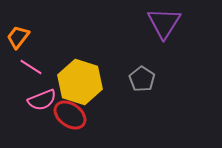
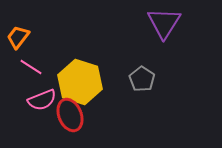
red ellipse: rotated 32 degrees clockwise
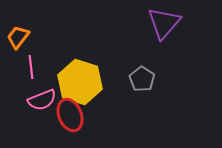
purple triangle: rotated 9 degrees clockwise
pink line: rotated 50 degrees clockwise
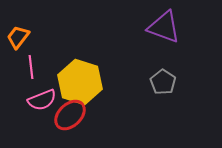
purple triangle: moved 4 px down; rotated 51 degrees counterclockwise
gray pentagon: moved 21 px right, 3 px down
red ellipse: rotated 68 degrees clockwise
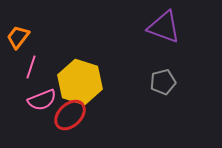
pink line: rotated 25 degrees clockwise
gray pentagon: rotated 25 degrees clockwise
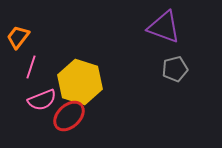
gray pentagon: moved 12 px right, 13 px up
red ellipse: moved 1 px left, 1 px down
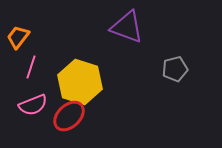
purple triangle: moved 37 px left
pink semicircle: moved 9 px left, 5 px down
